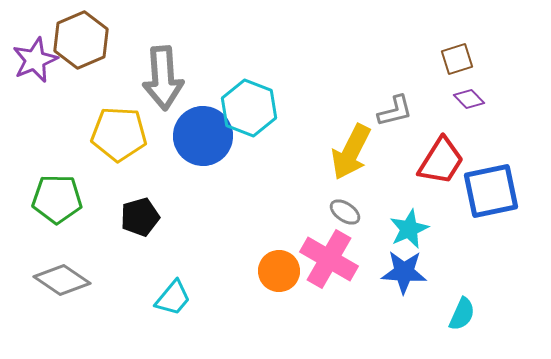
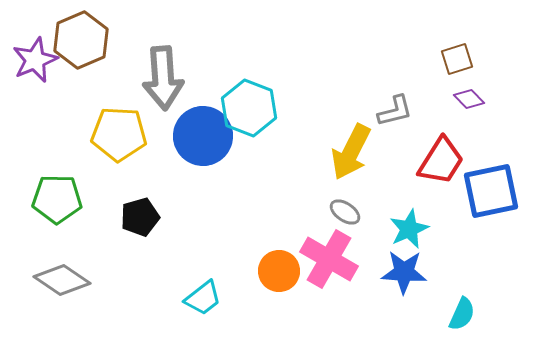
cyan trapezoid: moved 30 px right; rotated 12 degrees clockwise
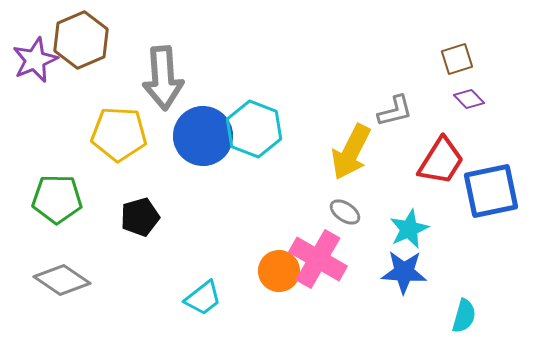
cyan hexagon: moved 5 px right, 21 px down
pink cross: moved 11 px left
cyan semicircle: moved 2 px right, 2 px down; rotated 8 degrees counterclockwise
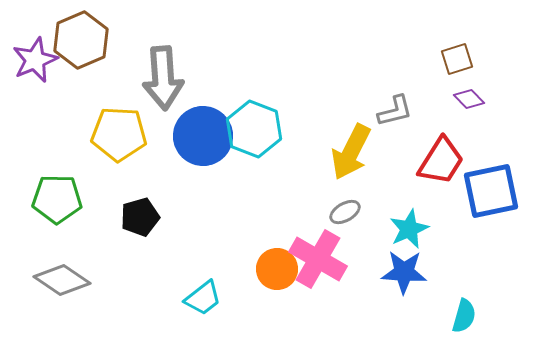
gray ellipse: rotated 64 degrees counterclockwise
orange circle: moved 2 px left, 2 px up
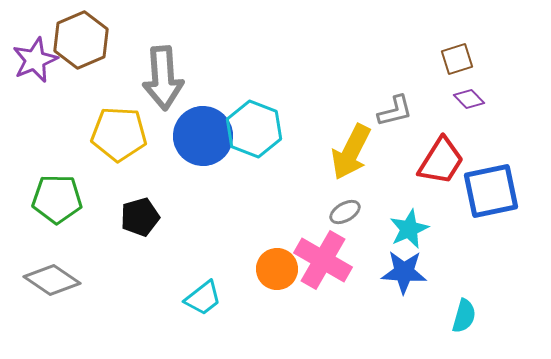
pink cross: moved 5 px right, 1 px down
gray diamond: moved 10 px left
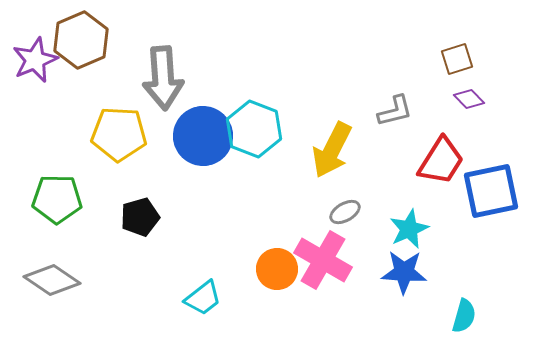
yellow arrow: moved 19 px left, 2 px up
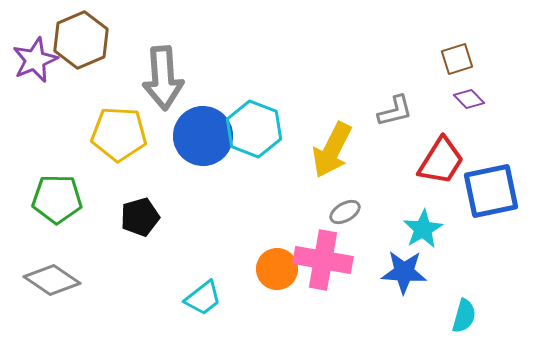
cyan star: moved 14 px right; rotated 6 degrees counterclockwise
pink cross: rotated 20 degrees counterclockwise
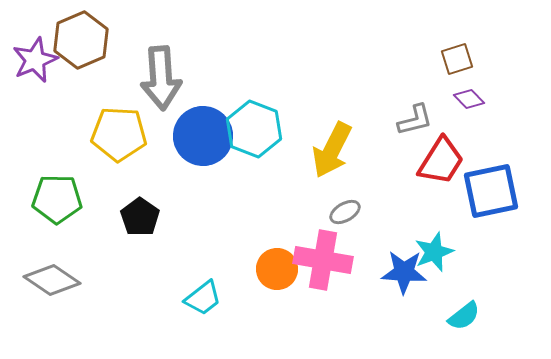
gray arrow: moved 2 px left
gray L-shape: moved 20 px right, 9 px down
black pentagon: rotated 21 degrees counterclockwise
cyan star: moved 11 px right, 23 px down; rotated 9 degrees clockwise
cyan semicircle: rotated 36 degrees clockwise
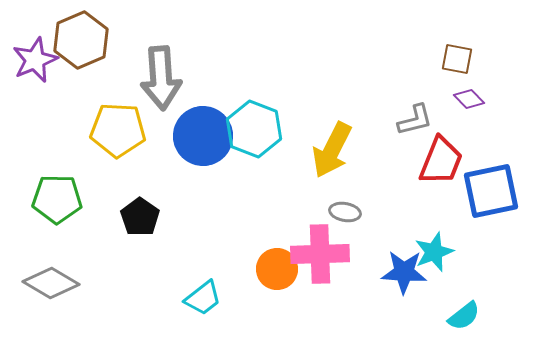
brown square: rotated 28 degrees clockwise
yellow pentagon: moved 1 px left, 4 px up
red trapezoid: rotated 10 degrees counterclockwise
gray ellipse: rotated 40 degrees clockwise
pink cross: moved 3 px left, 6 px up; rotated 12 degrees counterclockwise
gray diamond: moved 1 px left, 3 px down; rotated 4 degrees counterclockwise
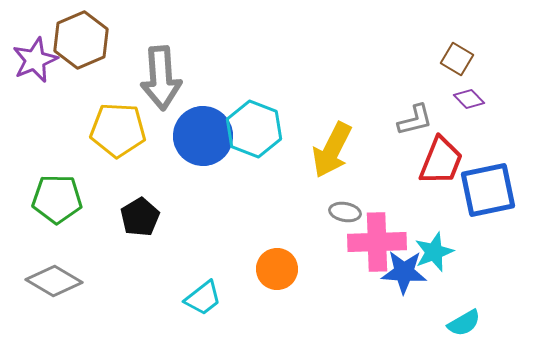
brown square: rotated 20 degrees clockwise
blue square: moved 3 px left, 1 px up
black pentagon: rotated 6 degrees clockwise
pink cross: moved 57 px right, 12 px up
gray diamond: moved 3 px right, 2 px up
cyan semicircle: moved 7 px down; rotated 8 degrees clockwise
